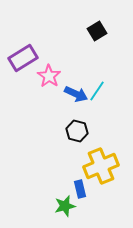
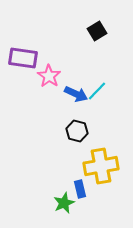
purple rectangle: rotated 40 degrees clockwise
cyan line: rotated 10 degrees clockwise
yellow cross: rotated 12 degrees clockwise
green star: moved 1 px left, 3 px up; rotated 10 degrees counterclockwise
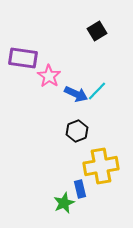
black hexagon: rotated 25 degrees clockwise
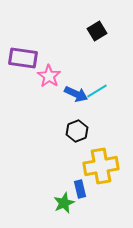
cyan line: rotated 15 degrees clockwise
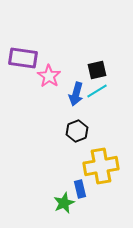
black square: moved 39 px down; rotated 18 degrees clockwise
blue arrow: rotated 80 degrees clockwise
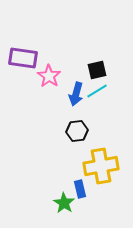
black hexagon: rotated 15 degrees clockwise
green star: rotated 15 degrees counterclockwise
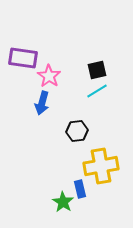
blue arrow: moved 34 px left, 9 px down
green star: moved 1 px left, 1 px up
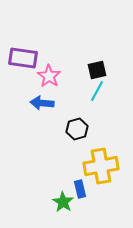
cyan line: rotated 30 degrees counterclockwise
blue arrow: rotated 80 degrees clockwise
black hexagon: moved 2 px up; rotated 10 degrees counterclockwise
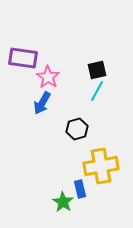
pink star: moved 1 px left, 1 px down
blue arrow: rotated 65 degrees counterclockwise
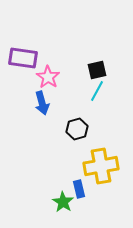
blue arrow: rotated 45 degrees counterclockwise
blue rectangle: moved 1 px left
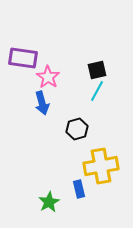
green star: moved 14 px left; rotated 10 degrees clockwise
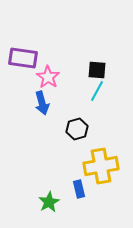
black square: rotated 18 degrees clockwise
